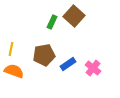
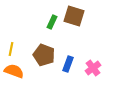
brown square: rotated 25 degrees counterclockwise
brown pentagon: rotated 30 degrees clockwise
blue rectangle: rotated 35 degrees counterclockwise
pink cross: rotated 14 degrees clockwise
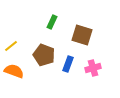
brown square: moved 8 px right, 19 px down
yellow line: moved 3 px up; rotated 40 degrees clockwise
pink cross: rotated 21 degrees clockwise
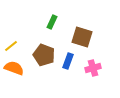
brown square: moved 2 px down
blue rectangle: moved 3 px up
orange semicircle: moved 3 px up
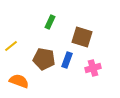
green rectangle: moved 2 px left
brown pentagon: moved 4 px down; rotated 10 degrees counterclockwise
blue rectangle: moved 1 px left, 1 px up
orange semicircle: moved 5 px right, 13 px down
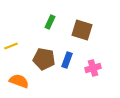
brown square: moved 7 px up
yellow line: rotated 16 degrees clockwise
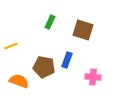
brown square: moved 1 px right
brown pentagon: moved 8 px down
pink cross: moved 9 px down; rotated 21 degrees clockwise
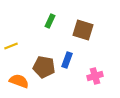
green rectangle: moved 1 px up
pink cross: moved 2 px right, 1 px up; rotated 21 degrees counterclockwise
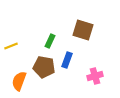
green rectangle: moved 20 px down
orange semicircle: rotated 90 degrees counterclockwise
